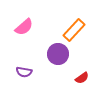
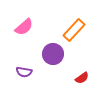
purple circle: moved 5 px left
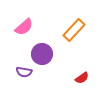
purple circle: moved 11 px left
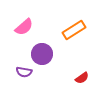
orange rectangle: rotated 15 degrees clockwise
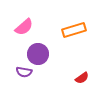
orange rectangle: rotated 15 degrees clockwise
purple circle: moved 4 px left
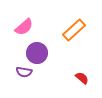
orange rectangle: rotated 25 degrees counterclockwise
purple circle: moved 1 px left, 1 px up
red semicircle: rotated 104 degrees counterclockwise
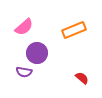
orange rectangle: rotated 20 degrees clockwise
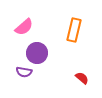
orange rectangle: rotated 55 degrees counterclockwise
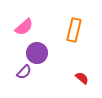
purple semicircle: rotated 56 degrees counterclockwise
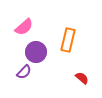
orange rectangle: moved 6 px left, 10 px down
purple circle: moved 1 px left, 1 px up
